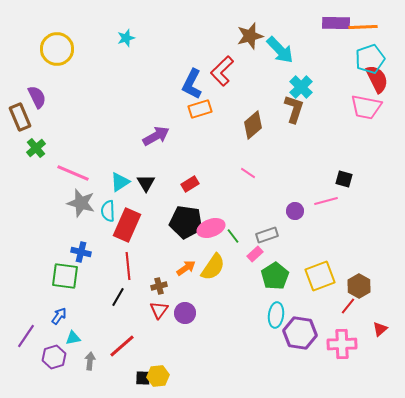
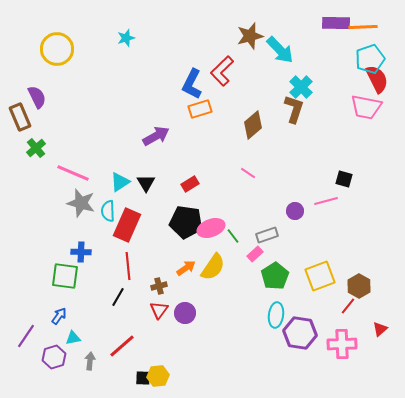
blue cross at (81, 252): rotated 12 degrees counterclockwise
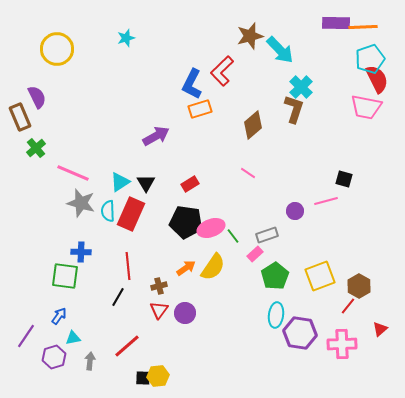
red rectangle at (127, 225): moved 4 px right, 11 px up
red line at (122, 346): moved 5 px right
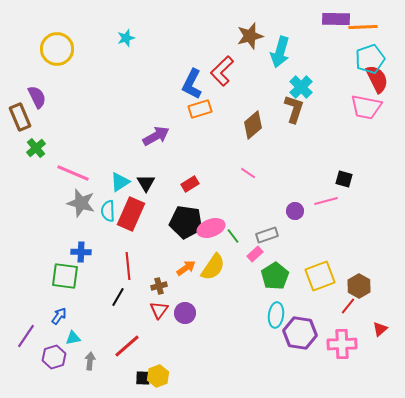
purple rectangle at (336, 23): moved 4 px up
cyan arrow at (280, 50): moved 2 px down; rotated 60 degrees clockwise
yellow hexagon at (158, 376): rotated 15 degrees counterclockwise
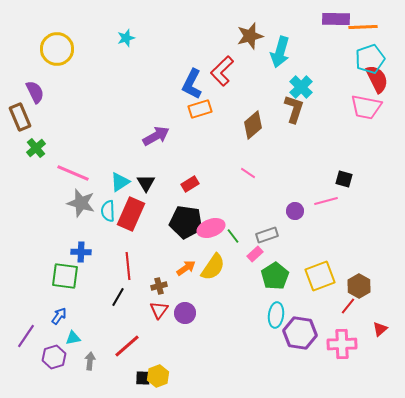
purple semicircle at (37, 97): moved 2 px left, 5 px up
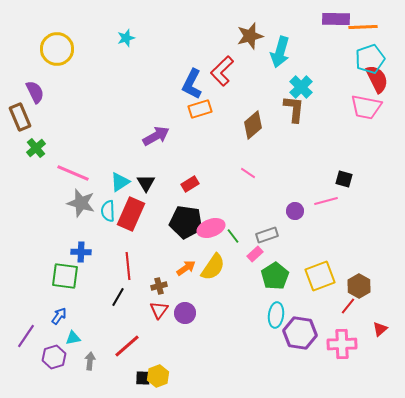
brown L-shape at (294, 109): rotated 12 degrees counterclockwise
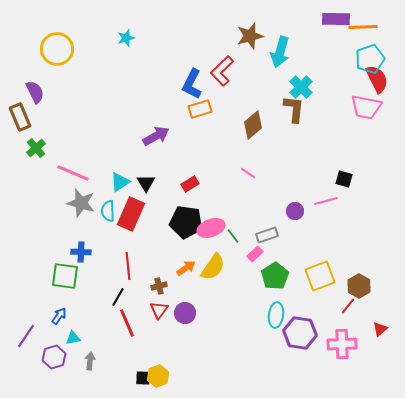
red line at (127, 346): moved 23 px up; rotated 72 degrees counterclockwise
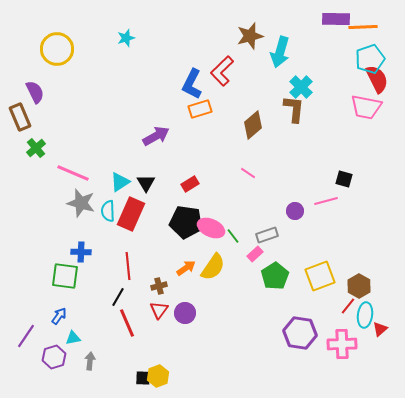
pink ellipse at (211, 228): rotated 44 degrees clockwise
cyan ellipse at (276, 315): moved 89 px right
